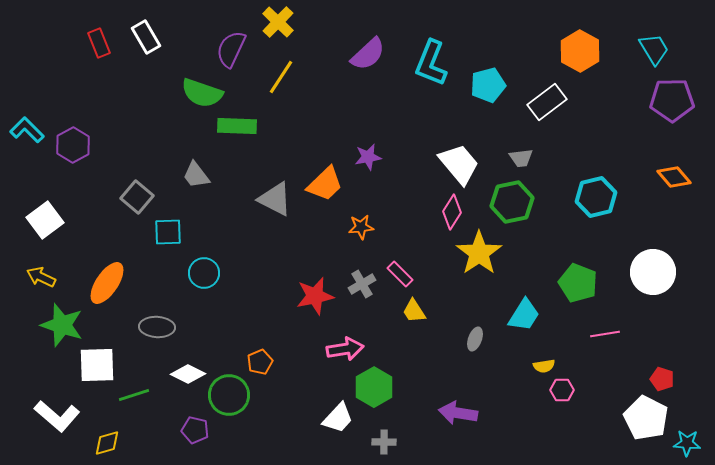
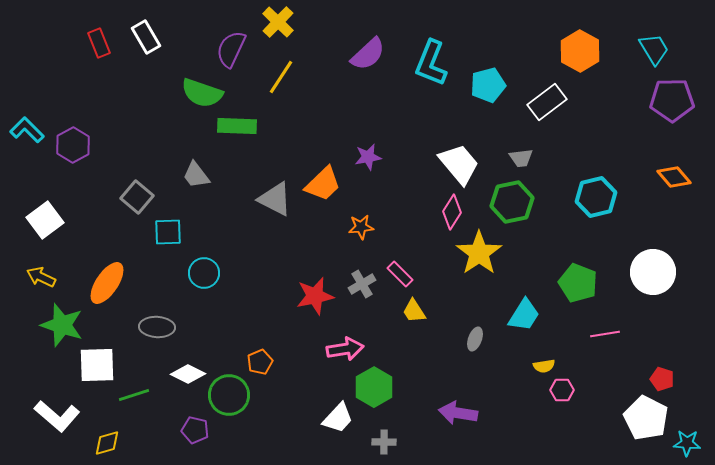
orange trapezoid at (325, 184): moved 2 px left
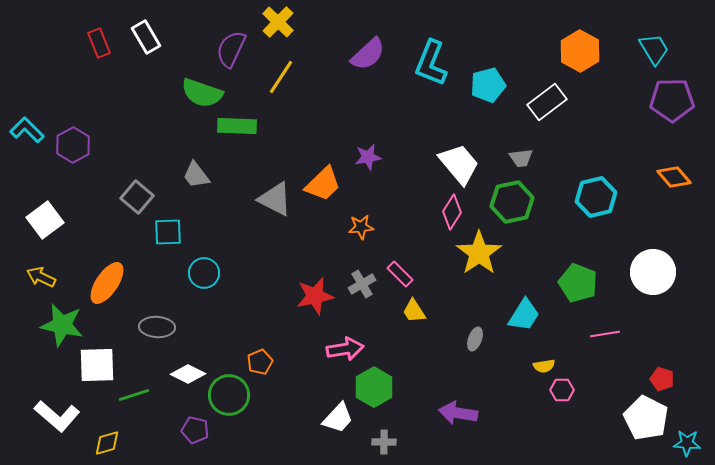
green star at (62, 325): rotated 6 degrees counterclockwise
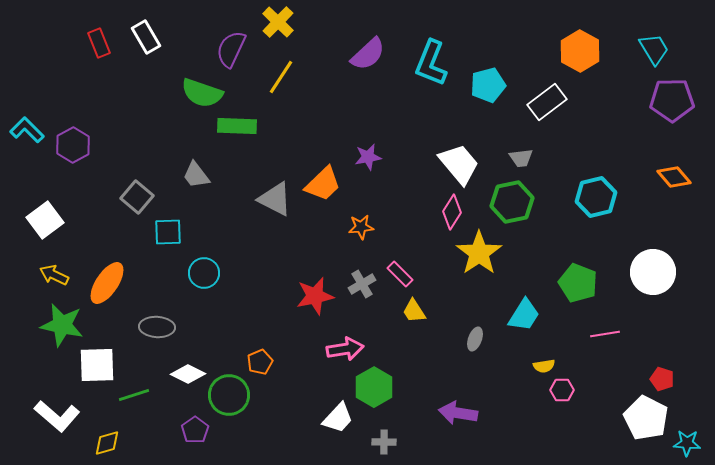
yellow arrow at (41, 277): moved 13 px right, 2 px up
purple pentagon at (195, 430): rotated 24 degrees clockwise
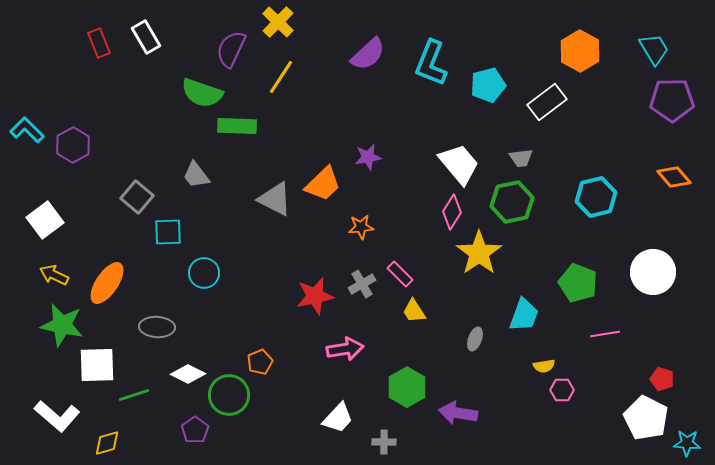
cyan trapezoid at (524, 315): rotated 12 degrees counterclockwise
green hexagon at (374, 387): moved 33 px right
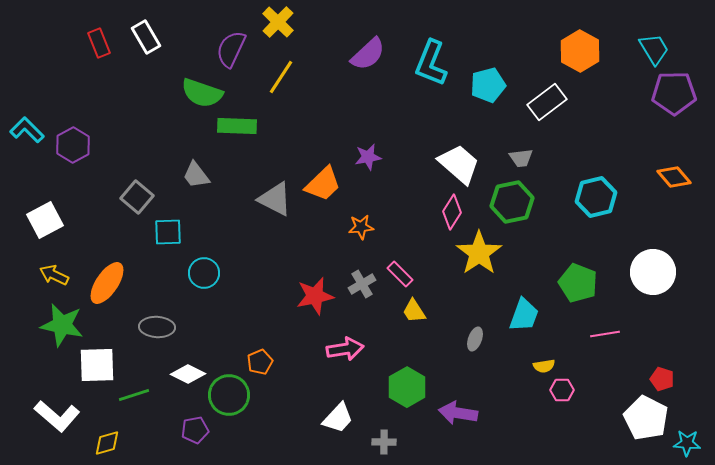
purple pentagon at (672, 100): moved 2 px right, 7 px up
white trapezoid at (459, 164): rotated 9 degrees counterclockwise
white square at (45, 220): rotated 9 degrees clockwise
purple pentagon at (195, 430): rotated 24 degrees clockwise
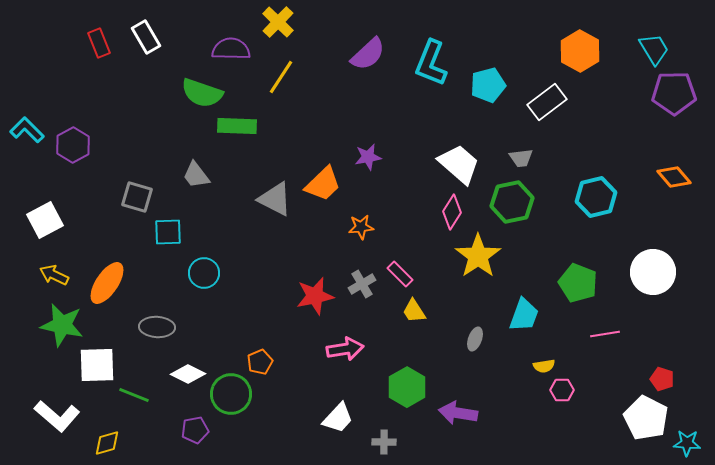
purple semicircle at (231, 49): rotated 66 degrees clockwise
gray square at (137, 197): rotated 24 degrees counterclockwise
yellow star at (479, 253): moved 1 px left, 3 px down
green line at (134, 395): rotated 40 degrees clockwise
green circle at (229, 395): moved 2 px right, 1 px up
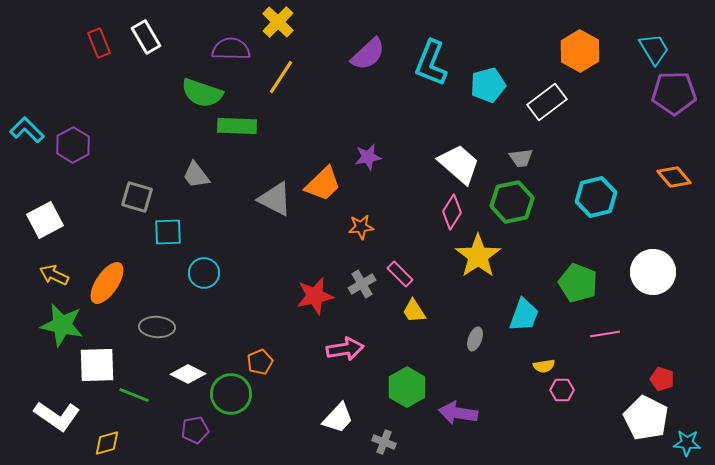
white L-shape at (57, 416): rotated 6 degrees counterclockwise
gray cross at (384, 442): rotated 20 degrees clockwise
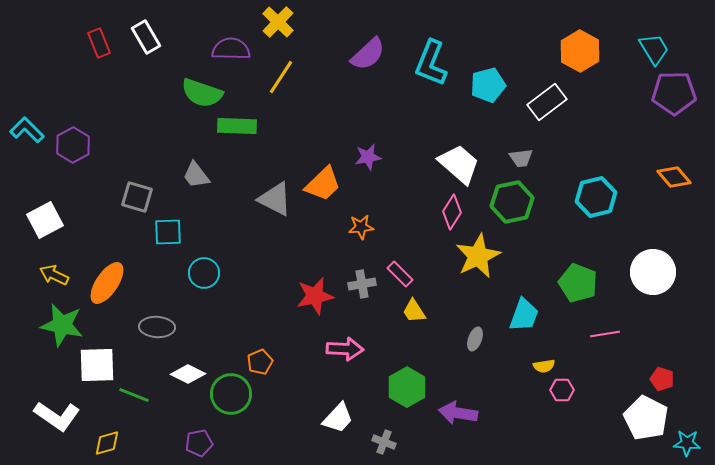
yellow star at (478, 256): rotated 9 degrees clockwise
gray cross at (362, 284): rotated 20 degrees clockwise
pink arrow at (345, 349): rotated 12 degrees clockwise
purple pentagon at (195, 430): moved 4 px right, 13 px down
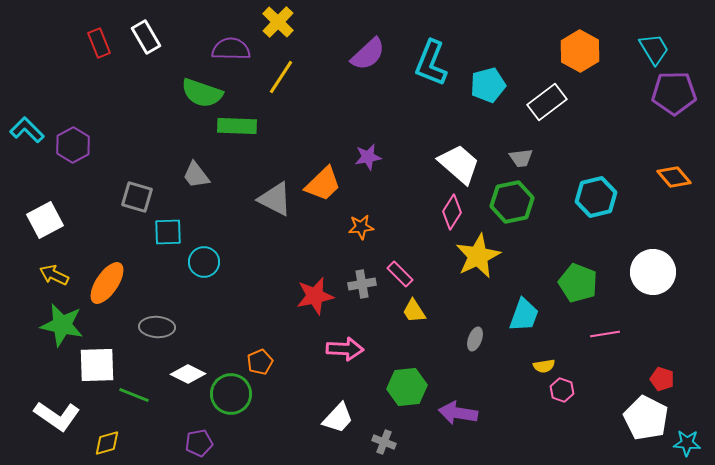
cyan circle at (204, 273): moved 11 px up
green hexagon at (407, 387): rotated 24 degrees clockwise
pink hexagon at (562, 390): rotated 20 degrees clockwise
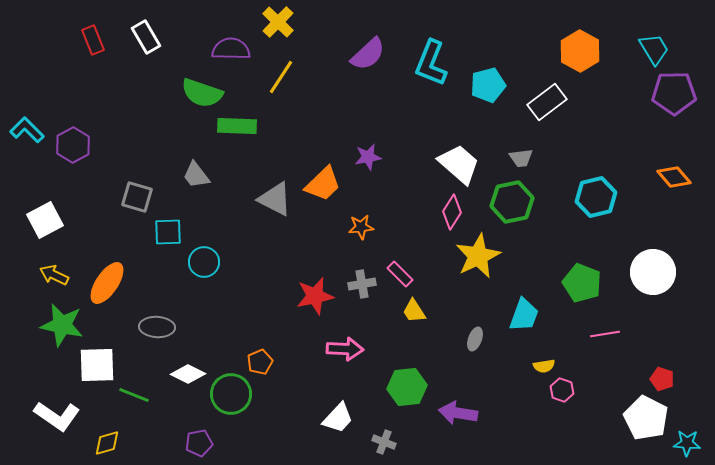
red rectangle at (99, 43): moved 6 px left, 3 px up
green pentagon at (578, 283): moved 4 px right
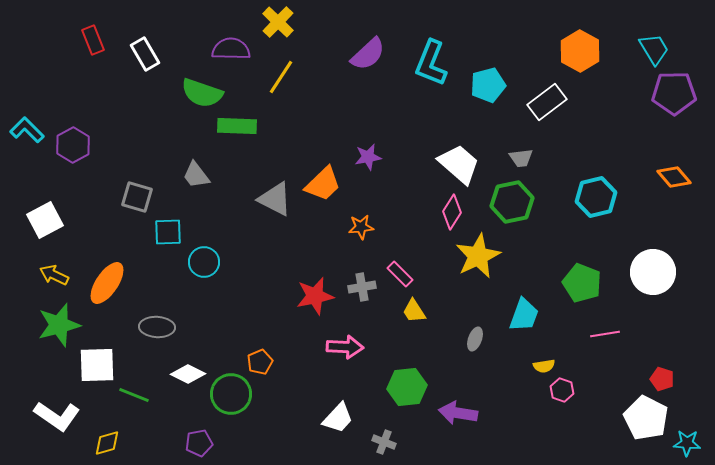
white rectangle at (146, 37): moved 1 px left, 17 px down
gray cross at (362, 284): moved 3 px down
green star at (62, 325): moved 3 px left; rotated 27 degrees counterclockwise
pink arrow at (345, 349): moved 2 px up
